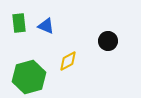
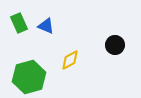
green rectangle: rotated 18 degrees counterclockwise
black circle: moved 7 px right, 4 px down
yellow diamond: moved 2 px right, 1 px up
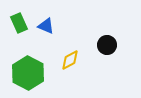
black circle: moved 8 px left
green hexagon: moved 1 px left, 4 px up; rotated 16 degrees counterclockwise
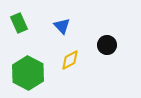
blue triangle: moved 16 px right; rotated 24 degrees clockwise
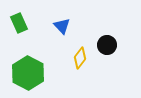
yellow diamond: moved 10 px right, 2 px up; rotated 25 degrees counterclockwise
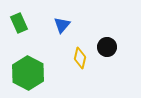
blue triangle: moved 1 px up; rotated 24 degrees clockwise
black circle: moved 2 px down
yellow diamond: rotated 25 degrees counterclockwise
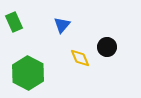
green rectangle: moved 5 px left, 1 px up
yellow diamond: rotated 35 degrees counterclockwise
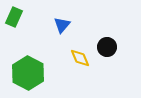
green rectangle: moved 5 px up; rotated 48 degrees clockwise
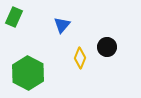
yellow diamond: rotated 45 degrees clockwise
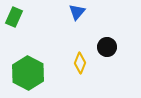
blue triangle: moved 15 px right, 13 px up
yellow diamond: moved 5 px down
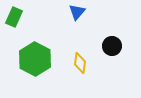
black circle: moved 5 px right, 1 px up
yellow diamond: rotated 15 degrees counterclockwise
green hexagon: moved 7 px right, 14 px up
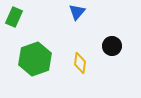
green hexagon: rotated 12 degrees clockwise
